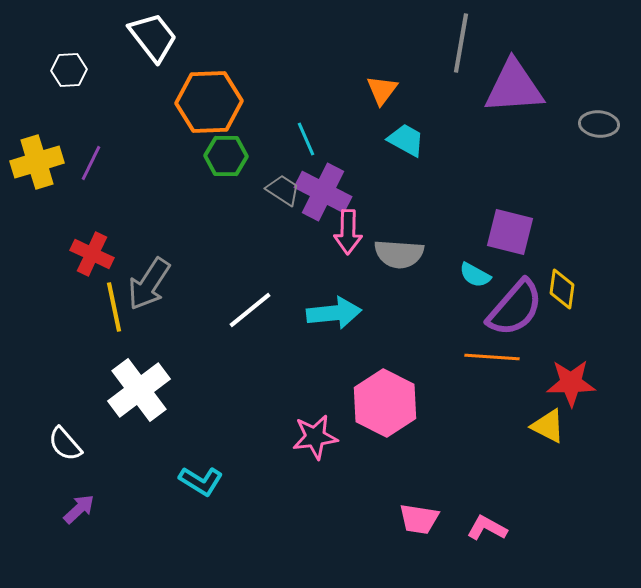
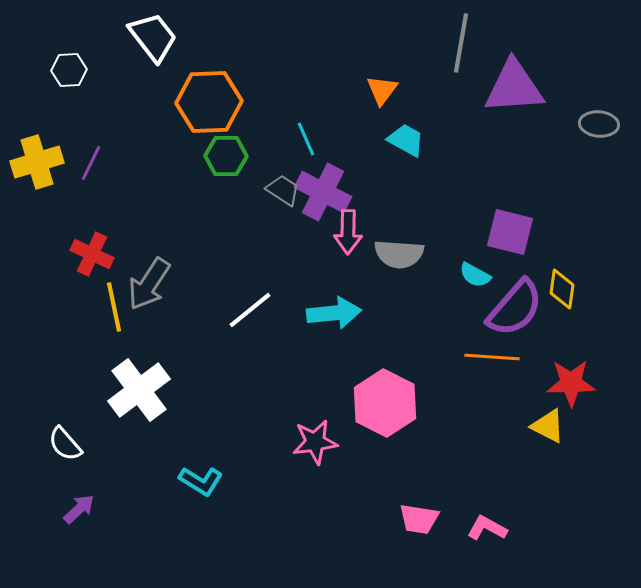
pink star: moved 5 px down
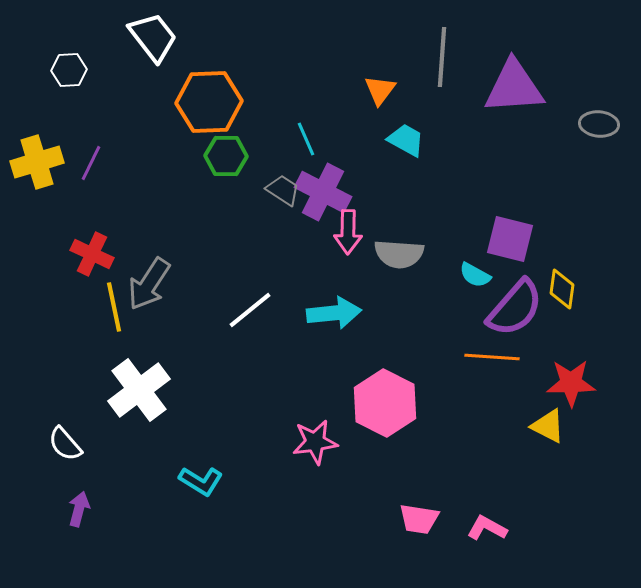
gray line: moved 19 px left, 14 px down; rotated 6 degrees counterclockwise
orange triangle: moved 2 px left
purple square: moved 7 px down
purple arrow: rotated 32 degrees counterclockwise
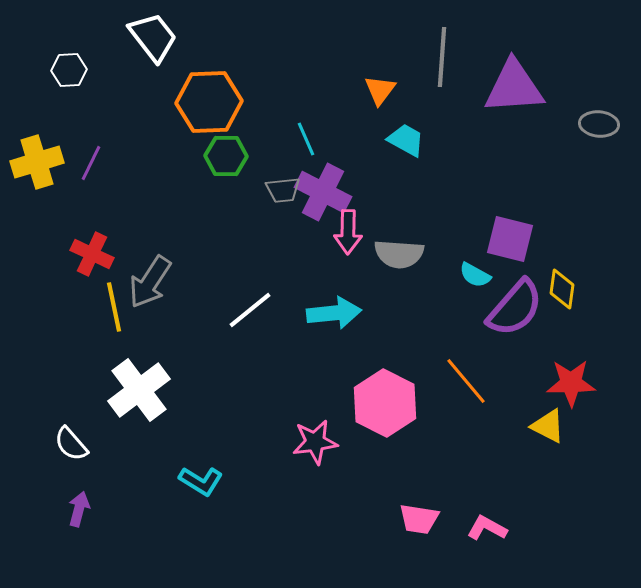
gray trapezoid: rotated 141 degrees clockwise
gray arrow: moved 1 px right, 2 px up
orange line: moved 26 px left, 24 px down; rotated 46 degrees clockwise
white semicircle: moved 6 px right
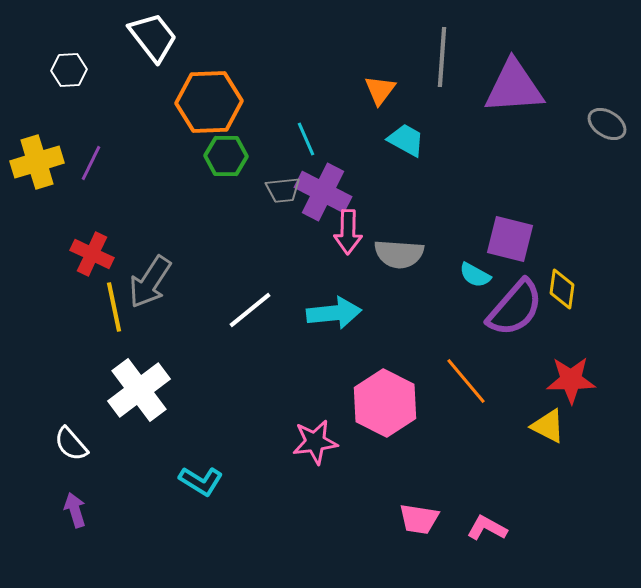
gray ellipse: moved 8 px right; rotated 27 degrees clockwise
red star: moved 3 px up
purple arrow: moved 4 px left, 1 px down; rotated 32 degrees counterclockwise
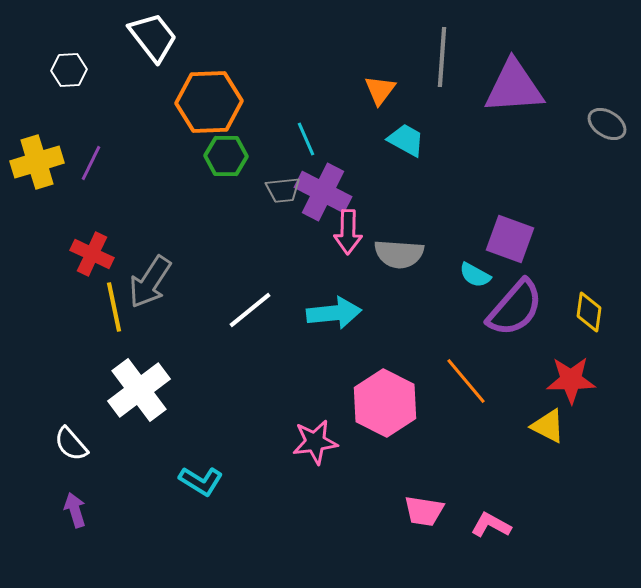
purple square: rotated 6 degrees clockwise
yellow diamond: moved 27 px right, 23 px down
pink trapezoid: moved 5 px right, 8 px up
pink L-shape: moved 4 px right, 3 px up
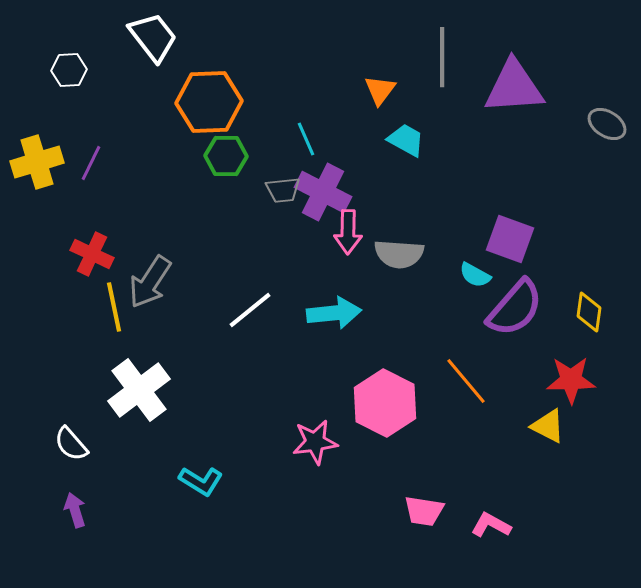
gray line: rotated 4 degrees counterclockwise
